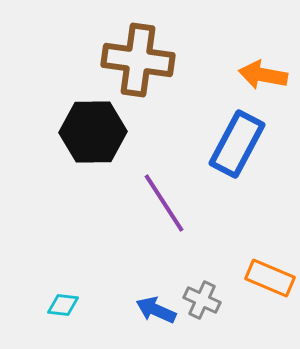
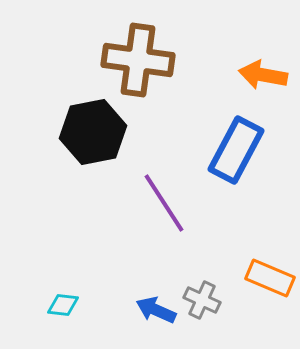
black hexagon: rotated 10 degrees counterclockwise
blue rectangle: moved 1 px left, 6 px down
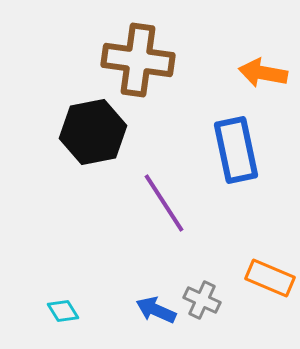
orange arrow: moved 2 px up
blue rectangle: rotated 40 degrees counterclockwise
cyan diamond: moved 6 px down; rotated 52 degrees clockwise
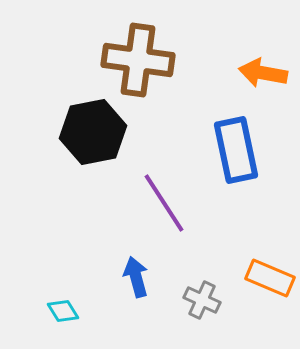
blue arrow: moved 20 px left, 33 px up; rotated 51 degrees clockwise
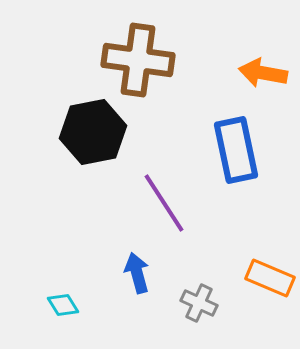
blue arrow: moved 1 px right, 4 px up
gray cross: moved 3 px left, 3 px down
cyan diamond: moved 6 px up
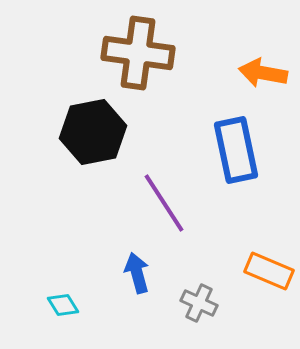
brown cross: moved 7 px up
orange rectangle: moved 1 px left, 7 px up
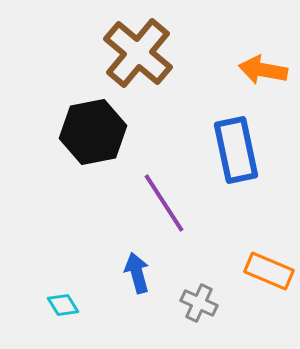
brown cross: rotated 32 degrees clockwise
orange arrow: moved 3 px up
